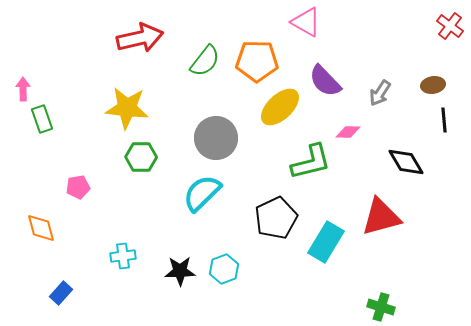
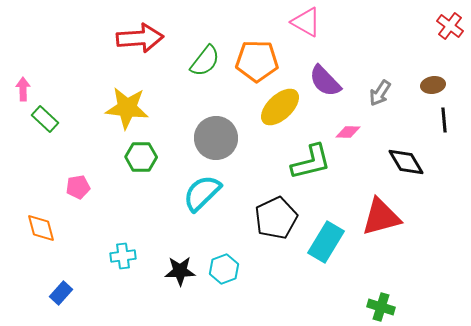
red arrow: rotated 9 degrees clockwise
green rectangle: moved 3 px right; rotated 28 degrees counterclockwise
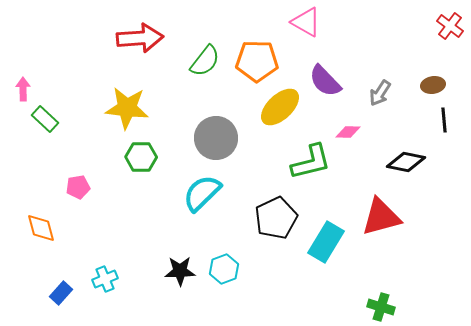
black diamond: rotated 48 degrees counterclockwise
cyan cross: moved 18 px left, 23 px down; rotated 15 degrees counterclockwise
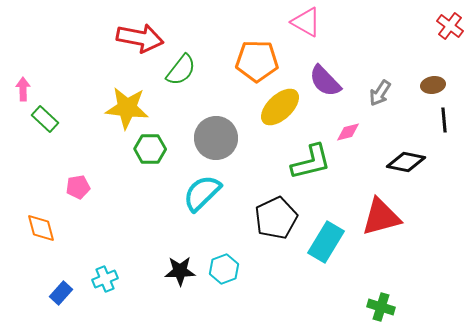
red arrow: rotated 15 degrees clockwise
green semicircle: moved 24 px left, 9 px down
pink diamond: rotated 15 degrees counterclockwise
green hexagon: moved 9 px right, 8 px up
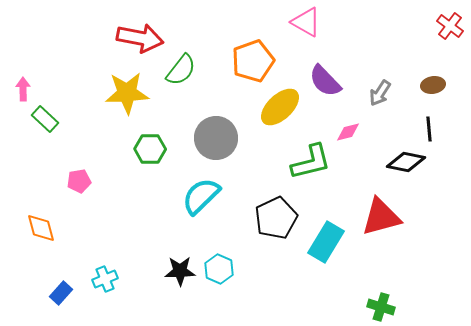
orange pentagon: moved 4 px left; rotated 21 degrees counterclockwise
yellow star: moved 15 px up; rotated 9 degrees counterclockwise
black line: moved 15 px left, 9 px down
pink pentagon: moved 1 px right, 6 px up
cyan semicircle: moved 1 px left, 3 px down
cyan hexagon: moved 5 px left; rotated 16 degrees counterclockwise
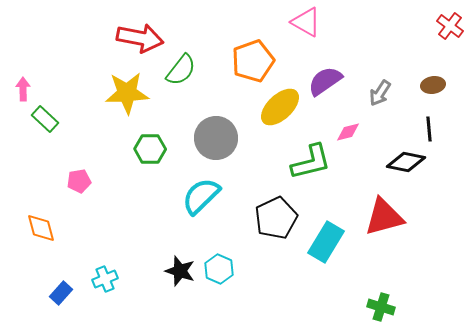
purple semicircle: rotated 99 degrees clockwise
red triangle: moved 3 px right
black star: rotated 20 degrees clockwise
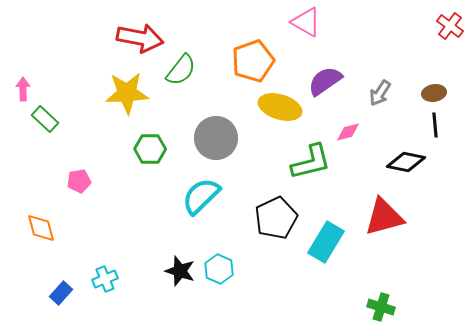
brown ellipse: moved 1 px right, 8 px down
yellow ellipse: rotated 60 degrees clockwise
black line: moved 6 px right, 4 px up
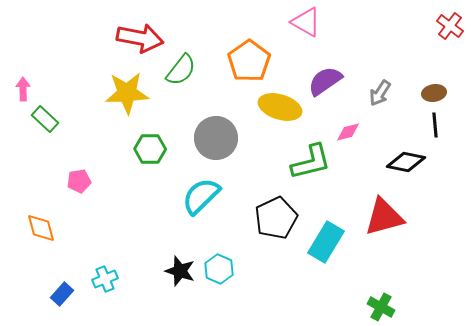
orange pentagon: moved 4 px left; rotated 15 degrees counterclockwise
blue rectangle: moved 1 px right, 1 px down
green cross: rotated 12 degrees clockwise
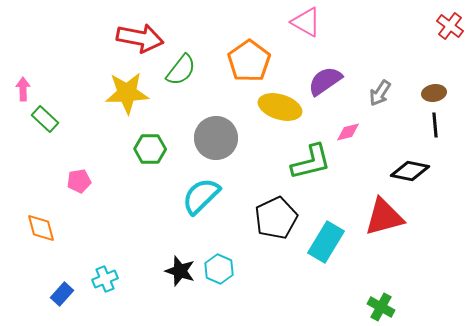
black diamond: moved 4 px right, 9 px down
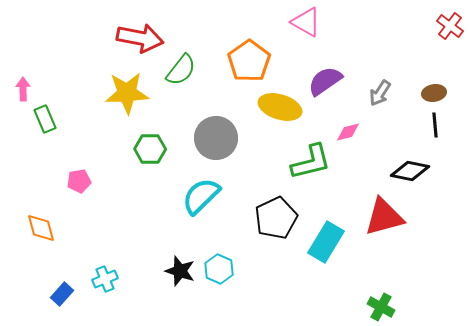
green rectangle: rotated 24 degrees clockwise
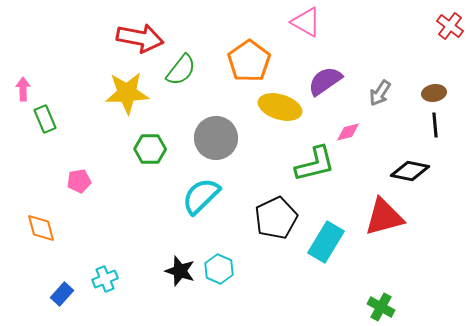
green L-shape: moved 4 px right, 2 px down
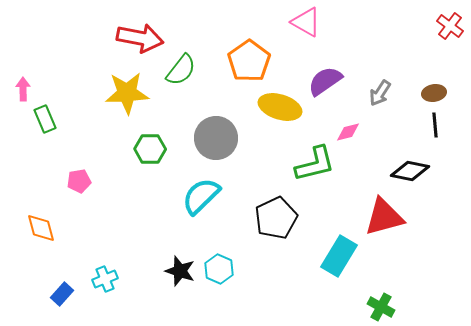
cyan rectangle: moved 13 px right, 14 px down
